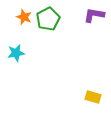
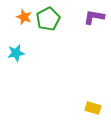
purple L-shape: moved 2 px down
yellow rectangle: moved 11 px down
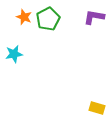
cyan star: moved 2 px left, 1 px down
yellow rectangle: moved 4 px right
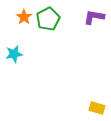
orange star: rotated 14 degrees clockwise
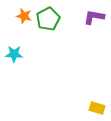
orange star: moved 1 px up; rotated 21 degrees counterclockwise
cyan star: rotated 12 degrees clockwise
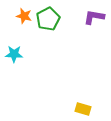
yellow rectangle: moved 14 px left, 1 px down
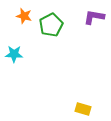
green pentagon: moved 3 px right, 6 px down
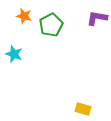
purple L-shape: moved 3 px right, 1 px down
cyan star: rotated 18 degrees clockwise
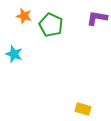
green pentagon: rotated 20 degrees counterclockwise
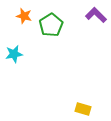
purple L-shape: moved 1 px left, 3 px up; rotated 35 degrees clockwise
green pentagon: rotated 15 degrees clockwise
cyan star: rotated 30 degrees counterclockwise
